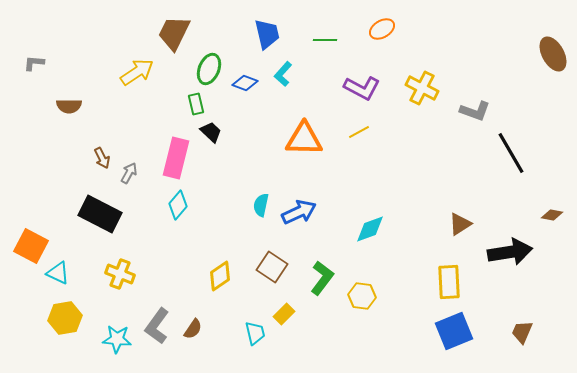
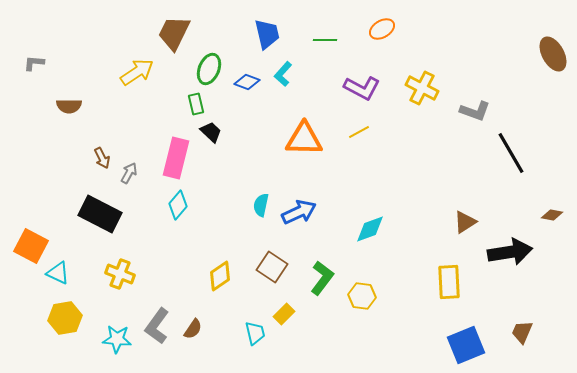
blue diamond at (245, 83): moved 2 px right, 1 px up
brown triangle at (460, 224): moved 5 px right, 2 px up
blue square at (454, 331): moved 12 px right, 14 px down
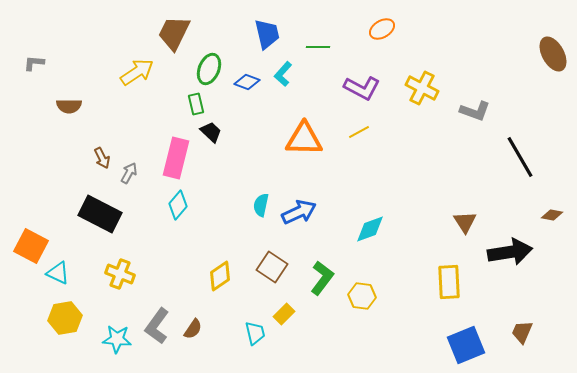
green line at (325, 40): moved 7 px left, 7 px down
black line at (511, 153): moved 9 px right, 4 px down
brown triangle at (465, 222): rotated 30 degrees counterclockwise
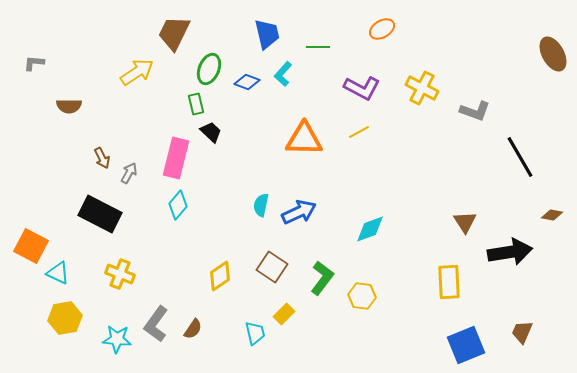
gray L-shape at (157, 326): moved 1 px left, 2 px up
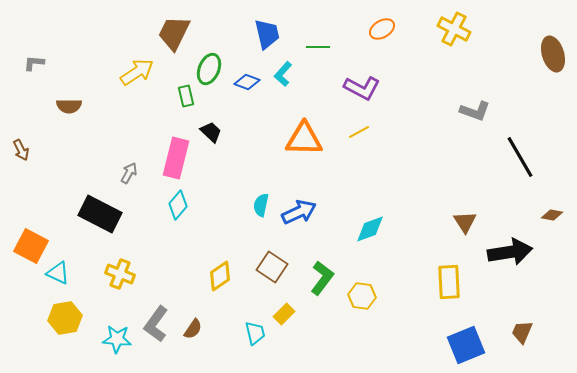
brown ellipse at (553, 54): rotated 12 degrees clockwise
yellow cross at (422, 88): moved 32 px right, 59 px up
green rectangle at (196, 104): moved 10 px left, 8 px up
brown arrow at (102, 158): moved 81 px left, 8 px up
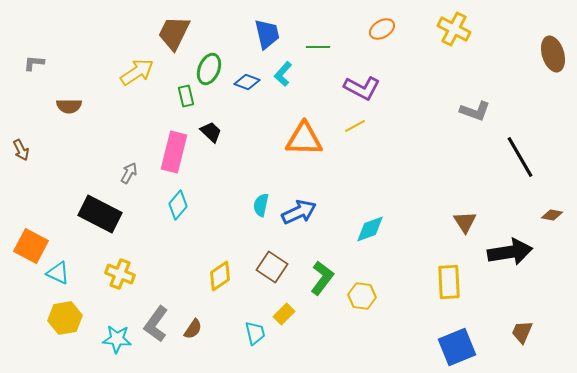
yellow line at (359, 132): moved 4 px left, 6 px up
pink rectangle at (176, 158): moved 2 px left, 6 px up
blue square at (466, 345): moved 9 px left, 2 px down
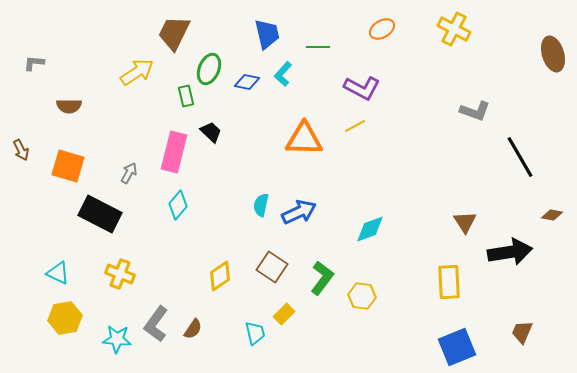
blue diamond at (247, 82): rotated 10 degrees counterclockwise
orange square at (31, 246): moved 37 px right, 80 px up; rotated 12 degrees counterclockwise
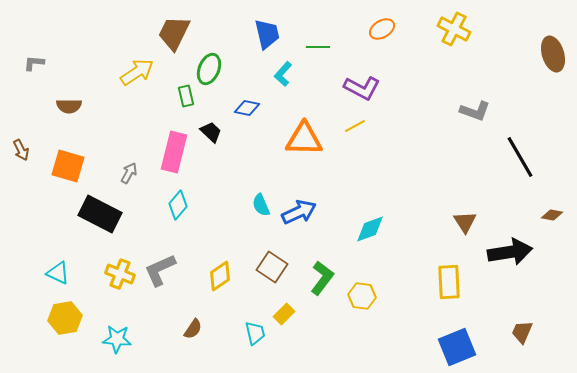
blue diamond at (247, 82): moved 26 px down
cyan semicircle at (261, 205): rotated 35 degrees counterclockwise
gray L-shape at (156, 324): moved 4 px right, 54 px up; rotated 30 degrees clockwise
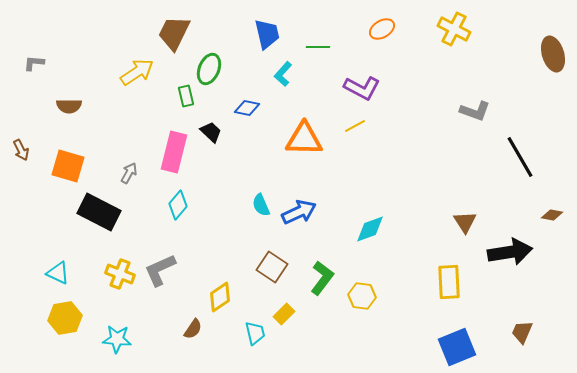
black rectangle at (100, 214): moved 1 px left, 2 px up
yellow diamond at (220, 276): moved 21 px down
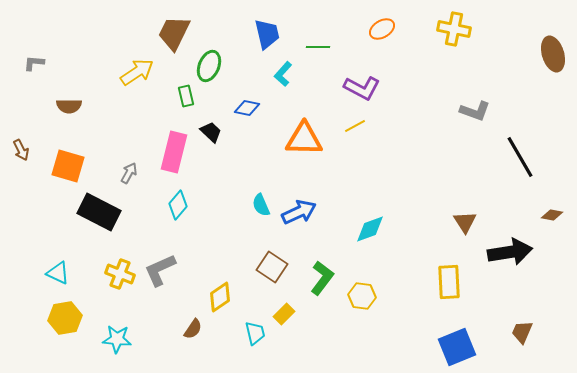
yellow cross at (454, 29): rotated 16 degrees counterclockwise
green ellipse at (209, 69): moved 3 px up
